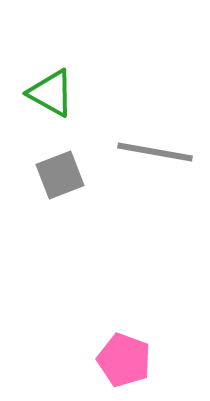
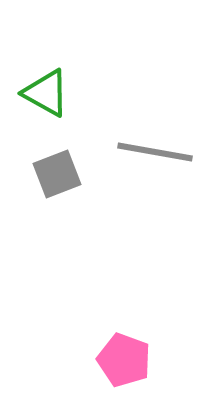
green triangle: moved 5 px left
gray square: moved 3 px left, 1 px up
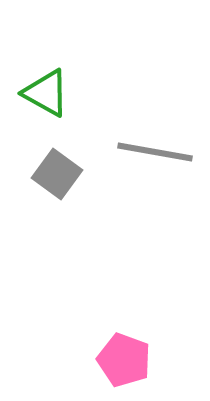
gray square: rotated 33 degrees counterclockwise
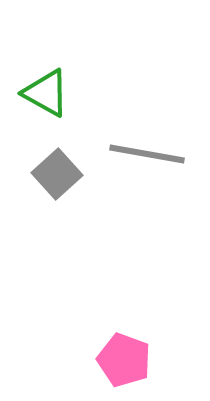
gray line: moved 8 px left, 2 px down
gray square: rotated 12 degrees clockwise
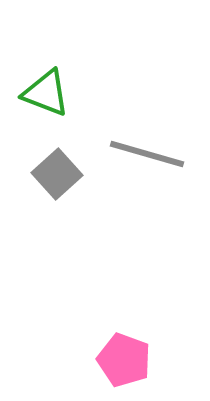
green triangle: rotated 8 degrees counterclockwise
gray line: rotated 6 degrees clockwise
